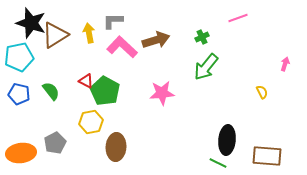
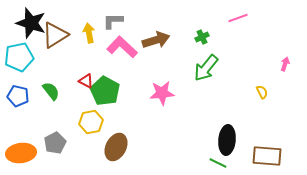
green arrow: moved 1 px down
blue pentagon: moved 1 px left, 2 px down
brown ellipse: rotated 24 degrees clockwise
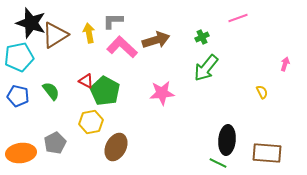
brown rectangle: moved 3 px up
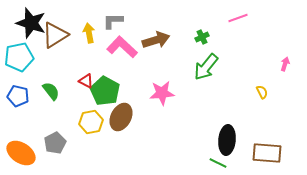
green arrow: moved 1 px up
brown ellipse: moved 5 px right, 30 px up
orange ellipse: rotated 40 degrees clockwise
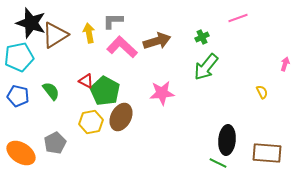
brown arrow: moved 1 px right, 1 px down
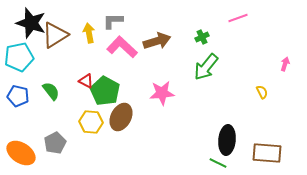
yellow hexagon: rotated 15 degrees clockwise
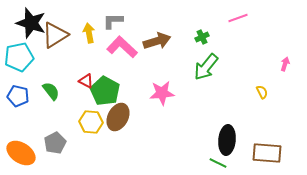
brown ellipse: moved 3 px left
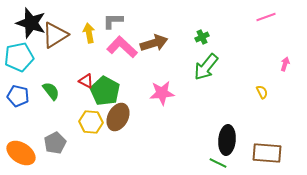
pink line: moved 28 px right, 1 px up
brown arrow: moved 3 px left, 2 px down
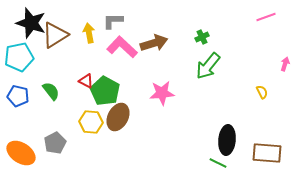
green arrow: moved 2 px right, 1 px up
